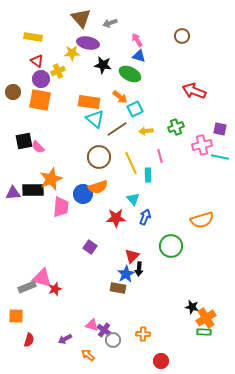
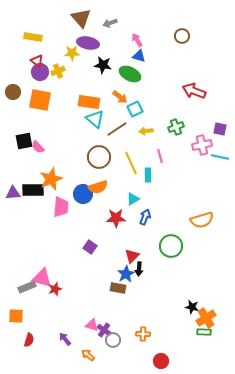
purple circle at (41, 79): moved 1 px left, 7 px up
cyan triangle at (133, 199): rotated 40 degrees clockwise
purple arrow at (65, 339): rotated 80 degrees clockwise
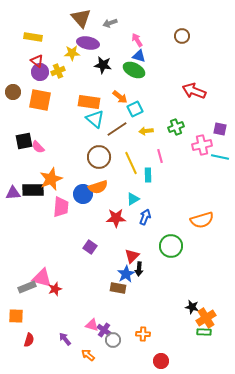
green ellipse at (130, 74): moved 4 px right, 4 px up
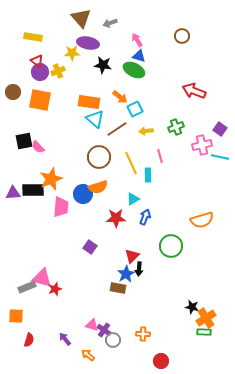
purple square at (220, 129): rotated 24 degrees clockwise
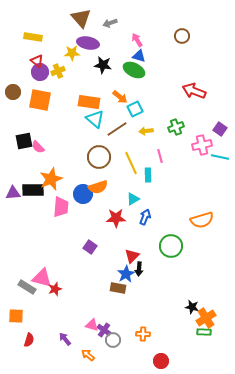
gray rectangle at (27, 287): rotated 54 degrees clockwise
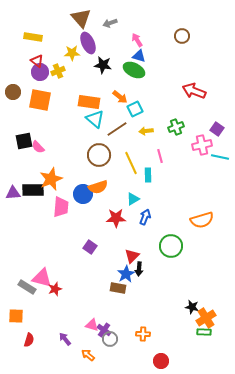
purple ellipse at (88, 43): rotated 55 degrees clockwise
purple square at (220, 129): moved 3 px left
brown circle at (99, 157): moved 2 px up
gray circle at (113, 340): moved 3 px left, 1 px up
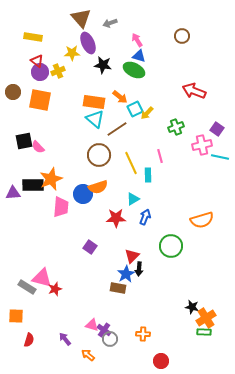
orange rectangle at (89, 102): moved 5 px right
yellow arrow at (146, 131): moved 1 px right, 18 px up; rotated 40 degrees counterclockwise
black rectangle at (33, 190): moved 5 px up
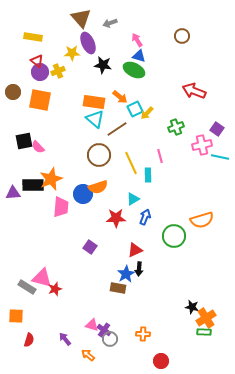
green circle at (171, 246): moved 3 px right, 10 px up
red triangle at (132, 256): moved 3 px right, 6 px up; rotated 21 degrees clockwise
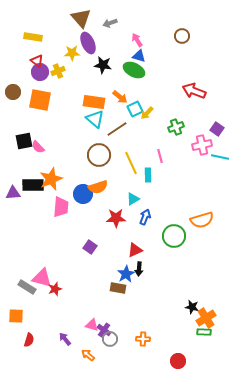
orange cross at (143, 334): moved 5 px down
red circle at (161, 361): moved 17 px right
